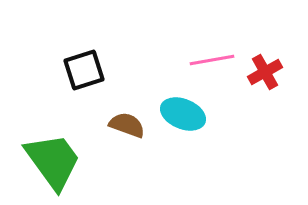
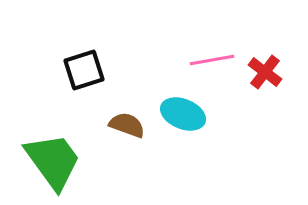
red cross: rotated 24 degrees counterclockwise
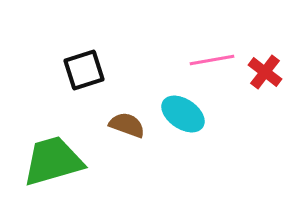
cyan ellipse: rotated 12 degrees clockwise
green trapezoid: rotated 70 degrees counterclockwise
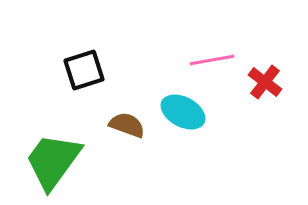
red cross: moved 10 px down
cyan ellipse: moved 2 px up; rotated 6 degrees counterclockwise
green trapezoid: rotated 38 degrees counterclockwise
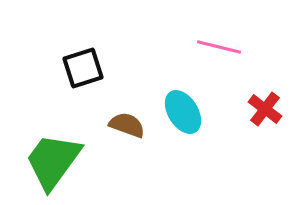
pink line: moved 7 px right, 13 px up; rotated 24 degrees clockwise
black square: moved 1 px left, 2 px up
red cross: moved 27 px down
cyan ellipse: rotated 30 degrees clockwise
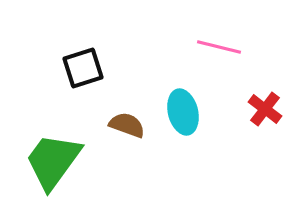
cyan ellipse: rotated 18 degrees clockwise
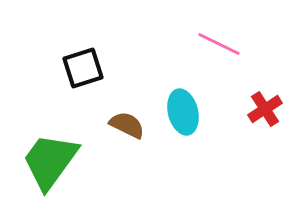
pink line: moved 3 px up; rotated 12 degrees clockwise
red cross: rotated 20 degrees clockwise
brown semicircle: rotated 6 degrees clockwise
green trapezoid: moved 3 px left
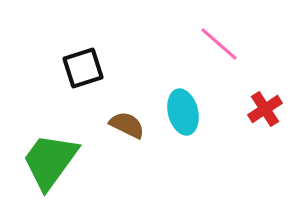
pink line: rotated 15 degrees clockwise
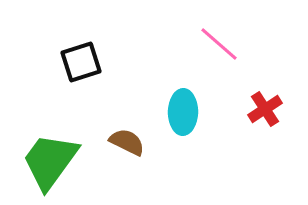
black square: moved 2 px left, 6 px up
cyan ellipse: rotated 15 degrees clockwise
brown semicircle: moved 17 px down
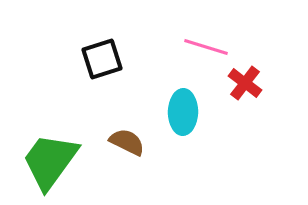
pink line: moved 13 px left, 3 px down; rotated 24 degrees counterclockwise
black square: moved 21 px right, 3 px up
red cross: moved 20 px left, 26 px up; rotated 20 degrees counterclockwise
